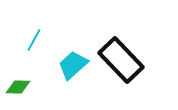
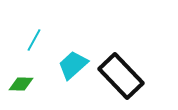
black rectangle: moved 16 px down
green diamond: moved 3 px right, 3 px up
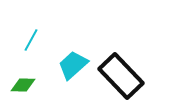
cyan line: moved 3 px left
green diamond: moved 2 px right, 1 px down
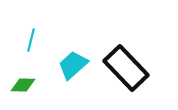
cyan line: rotated 15 degrees counterclockwise
black rectangle: moved 5 px right, 8 px up
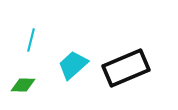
black rectangle: rotated 69 degrees counterclockwise
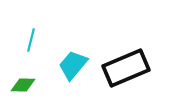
cyan trapezoid: rotated 8 degrees counterclockwise
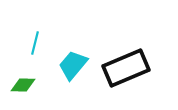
cyan line: moved 4 px right, 3 px down
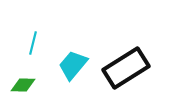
cyan line: moved 2 px left
black rectangle: rotated 9 degrees counterclockwise
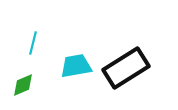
cyan trapezoid: moved 3 px right, 1 px down; rotated 40 degrees clockwise
green diamond: rotated 25 degrees counterclockwise
